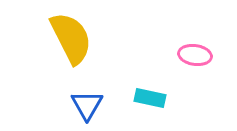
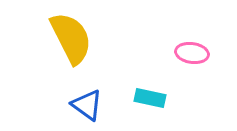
pink ellipse: moved 3 px left, 2 px up
blue triangle: rotated 24 degrees counterclockwise
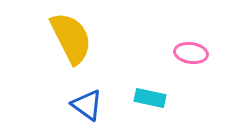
pink ellipse: moved 1 px left
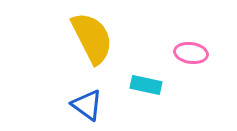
yellow semicircle: moved 21 px right
cyan rectangle: moved 4 px left, 13 px up
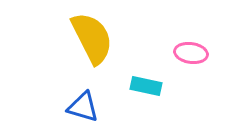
cyan rectangle: moved 1 px down
blue triangle: moved 4 px left, 2 px down; rotated 20 degrees counterclockwise
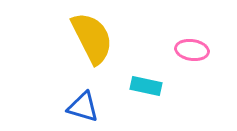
pink ellipse: moved 1 px right, 3 px up
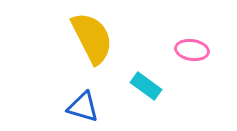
cyan rectangle: rotated 24 degrees clockwise
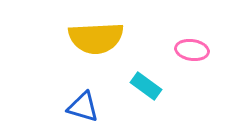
yellow semicircle: moved 4 px right; rotated 114 degrees clockwise
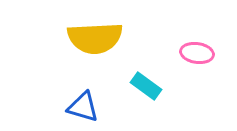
yellow semicircle: moved 1 px left
pink ellipse: moved 5 px right, 3 px down
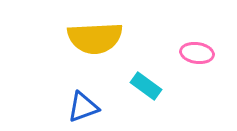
blue triangle: rotated 36 degrees counterclockwise
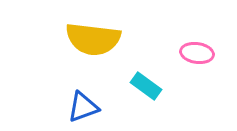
yellow semicircle: moved 2 px left, 1 px down; rotated 10 degrees clockwise
